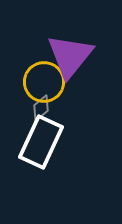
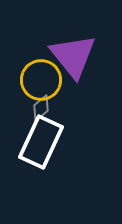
purple triangle: moved 3 px right; rotated 18 degrees counterclockwise
yellow circle: moved 3 px left, 2 px up
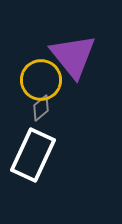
white rectangle: moved 8 px left, 13 px down
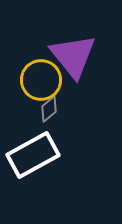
gray diamond: moved 8 px right, 1 px down
white rectangle: rotated 36 degrees clockwise
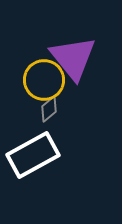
purple triangle: moved 2 px down
yellow circle: moved 3 px right
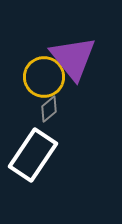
yellow circle: moved 3 px up
white rectangle: rotated 27 degrees counterclockwise
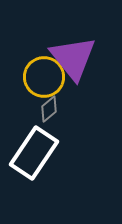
white rectangle: moved 1 px right, 2 px up
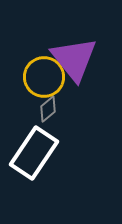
purple triangle: moved 1 px right, 1 px down
gray diamond: moved 1 px left
